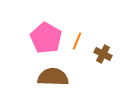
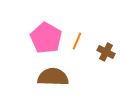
brown cross: moved 3 px right, 2 px up
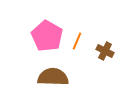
pink pentagon: moved 1 px right, 2 px up
brown cross: moved 1 px left, 1 px up
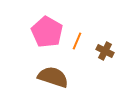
pink pentagon: moved 4 px up
brown semicircle: rotated 16 degrees clockwise
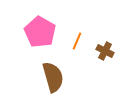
pink pentagon: moved 7 px left
brown semicircle: rotated 56 degrees clockwise
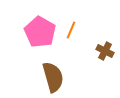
orange line: moved 6 px left, 11 px up
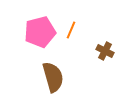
pink pentagon: rotated 28 degrees clockwise
